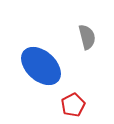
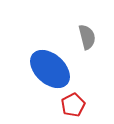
blue ellipse: moved 9 px right, 3 px down
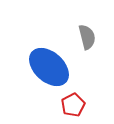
blue ellipse: moved 1 px left, 2 px up
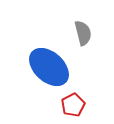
gray semicircle: moved 4 px left, 4 px up
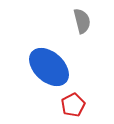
gray semicircle: moved 1 px left, 12 px up
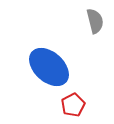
gray semicircle: moved 13 px right
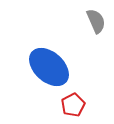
gray semicircle: moved 1 px right; rotated 10 degrees counterclockwise
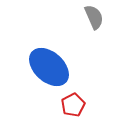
gray semicircle: moved 2 px left, 4 px up
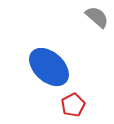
gray semicircle: moved 3 px right; rotated 25 degrees counterclockwise
